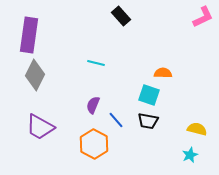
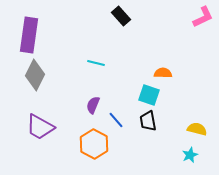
black trapezoid: rotated 70 degrees clockwise
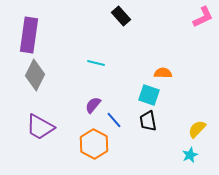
purple semicircle: rotated 18 degrees clockwise
blue line: moved 2 px left
yellow semicircle: rotated 60 degrees counterclockwise
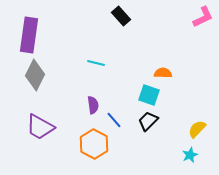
purple semicircle: rotated 132 degrees clockwise
black trapezoid: rotated 55 degrees clockwise
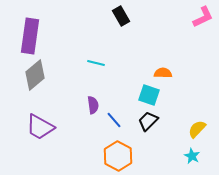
black rectangle: rotated 12 degrees clockwise
purple rectangle: moved 1 px right, 1 px down
gray diamond: rotated 24 degrees clockwise
orange hexagon: moved 24 px right, 12 px down
cyan star: moved 2 px right, 1 px down; rotated 21 degrees counterclockwise
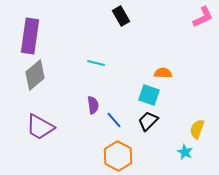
yellow semicircle: rotated 24 degrees counterclockwise
cyan star: moved 7 px left, 4 px up
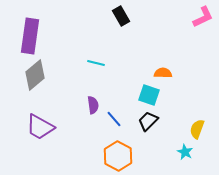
blue line: moved 1 px up
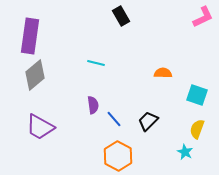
cyan square: moved 48 px right
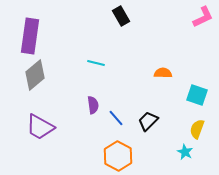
blue line: moved 2 px right, 1 px up
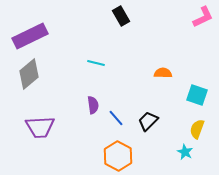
purple rectangle: rotated 56 degrees clockwise
gray diamond: moved 6 px left, 1 px up
purple trapezoid: rotated 32 degrees counterclockwise
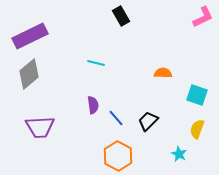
cyan star: moved 6 px left, 2 px down
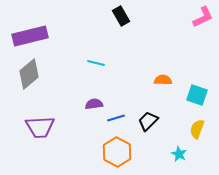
purple rectangle: rotated 12 degrees clockwise
orange semicircle: moved 7 px down
purple semicircle: moved 1 px right, 1 px up; rotated 90 degrees counterclockwise
blue line: rotated 66 degrees counterclockwise
orange hexagon: moved 1 px left, 4 px up
